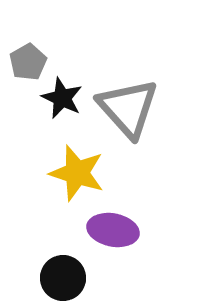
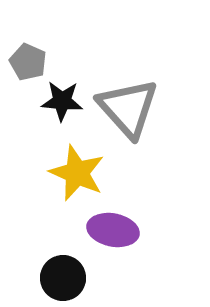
gray pentagon: rotated 18 degrees counterclockwise
black star: moved 3 px down; rotated 21 degrees counterclockwise
yellow star: rotated 6 degrees clockwise
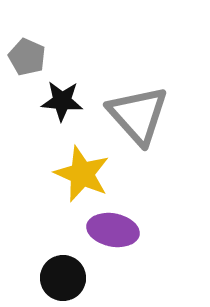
gray pentagon: moved 1 px left, 5 px up
gray triangle: moved 10 px right, 7 px down
yellow star: moved 5 px right, 1 px down
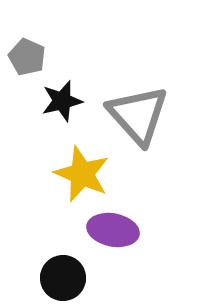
black star: rotated 18 degrees counterclockwise
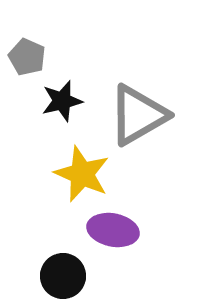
gray triangle: rotated 42 degrees clockwise
black circle: moved 2 px up
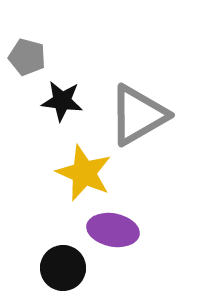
gray pentagon: rotated 9 degrees counterclockwise
black star: rotated 21 degrees clockwise
yellow star: moved 2 px right, 1 px up
black circle: moved 8 px up
